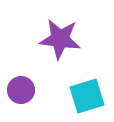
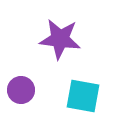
cyan square: moved 4 px left; rotated 27 degrees clockwise
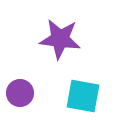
purple circle: moved 1 px left, 3 px down
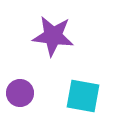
purple star: moved 7 px left, 3 px up
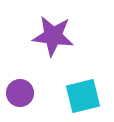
cyan square: rotated 24 degrees counterclockwise
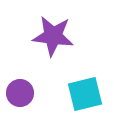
cyan square: moved 2 px right, 2 px up
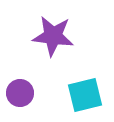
cyan square: moved 1 px down
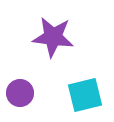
purple star: moved 1 px down
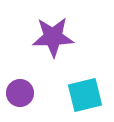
purple star: rotated 9 degrees counterclockwise
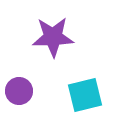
purple circle: moved 1 px left, 2 px up
